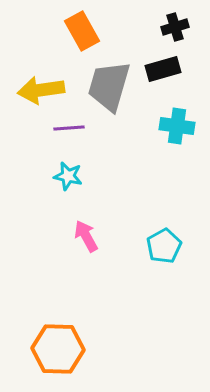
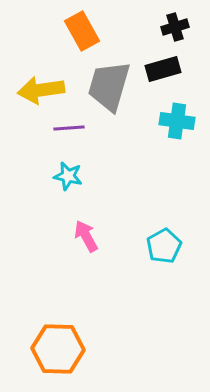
cyan cross: moved 5 px up
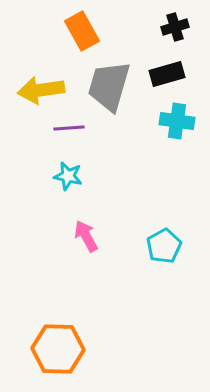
black rectangle: moved 4 px right, 5 px down
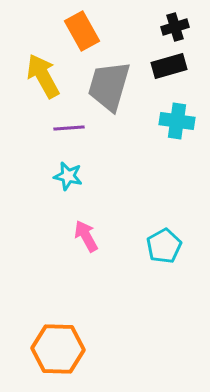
black rectangle: moved 2 px right, 8 px up
yellow arrow: moved 2 px right, 14 px up; rotated 69 degrees clockwise
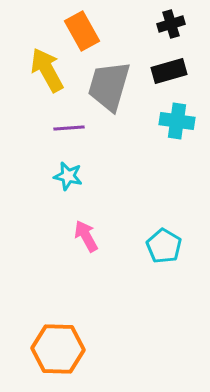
black cross: moved 4 px left, 3 px up
black rectangle: moved 5 px down
yellow arrow: moved 4 px right, 6 px up
cyan pentagon: rotated 12 degrees counterclockwise
